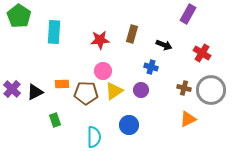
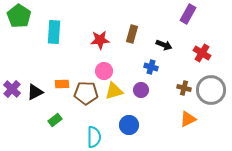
pink circle: moved 1 px right
yellow triangle: rotated 18 degrees clockwise
green rectangle: rotated 72 degrees clockwise
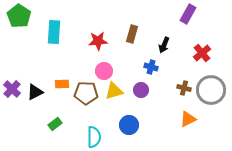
red star: moved 2 px left, 1 px down
black arrow: rotated 91 degrees clockwise
red cross: rotated 18 degrees clockwise
green rectangle: moved 4 px down
